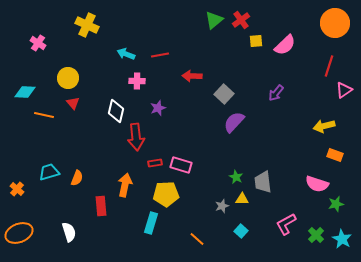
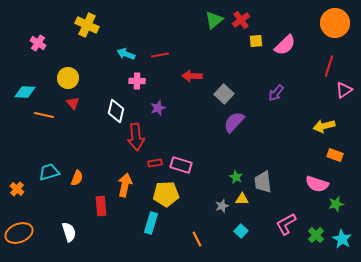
orange line at (197, 239): rotated 21 degrees clockwise
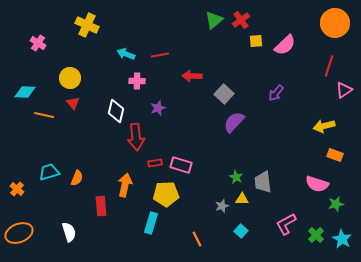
yellow circle at (68, 78): moved 2 px right
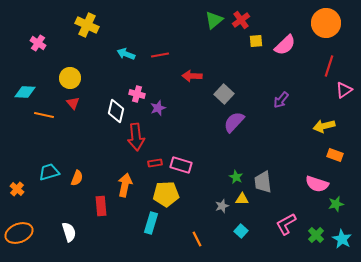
orange circle at (335, 23): moved 9 px left
pink cross at (137, 81): moved 13 px down; rotated 14 degrees clockwise
purple arrow at (276, 93): moved 5 px right, 7 px down
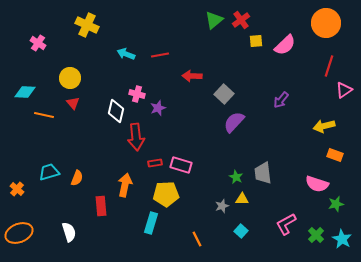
gray trapezoid at (263, 182): moved 9 px up
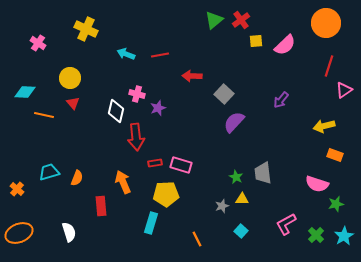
yellow cross at (87, 25): moved 1 px left, 4 px down
orange arrow at (125, 185): moved 2 px left, 3 px up; rotated 35 degrees counterclockwise
cyan star at (342, 239): moved 2 px right, 3 px up; rotated 12 degrees clockwise
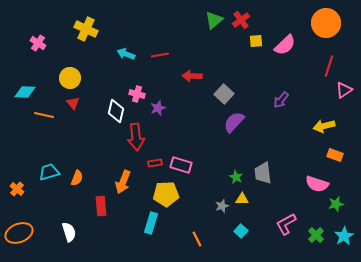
orange arrow at (123, 182): rotated 135 degrees counterclockwise
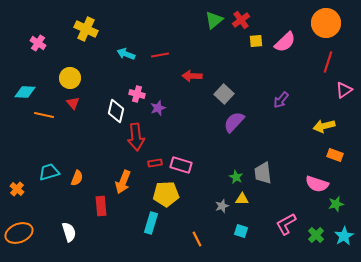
pink semicircle at (285, 45): moved 3 px up
red line at (329, 66): moved 1 px left, 4 px up
cyan square at (241, 231): rotated 24 degrees counterclockwise
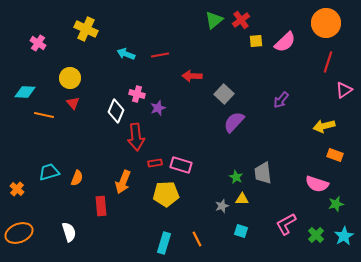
white diamond at (116, 111): rotated 10 degrees clockwise
cyan rectangle at (151, 223): moved 13 px right, 20 px down
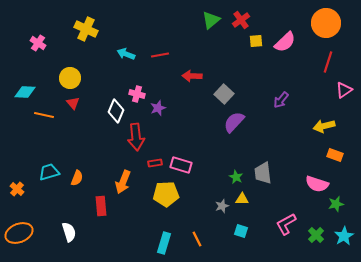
green triangle at (214, 20): moved 3 px left
